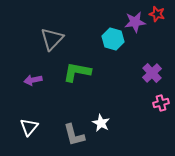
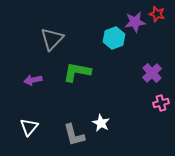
cyan hexagon: moved 1 px right, 1 px up; rotated 25 degrees clockwise
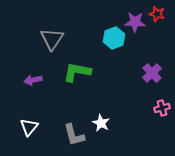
purple star: rotated 10 degrees clockwise
gray triangle: rotated 10 degrees counterclockwise
pink cross: moved 1 px right, 5 px down
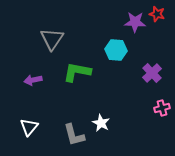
cyan hexagon: moved 2 px right, 12 px down; rotated 25 degrees clockwise
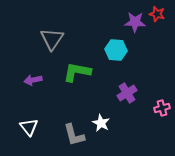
purple cross: moved 25 px left, 20 px down; rotated 12 degrees clockwise
white triangle: rotated 18 degrees counterclockwise
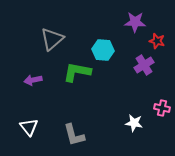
red star: moved 27 px down
gray triangle: rotated 15 degrees clockwise
cyan hexagon: moved 13 px left
purple cross: moved 17 px right, 28 px up
pink cross: rotated 28 degrees clockwise
white star: moved 33 px right; rotated 18 degrees counterclockwise
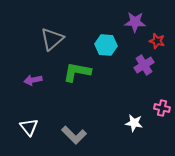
cyan hexagon: moved 3 px right, 5 px up
gray L-shape: rotated 30 degrees counterclockwise
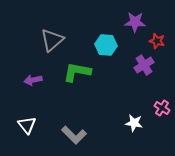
gray triangle: moved 1 px down
pink cross: rotated 21 degrees clockwise
white triangle: moved 2 px left, 2 px up
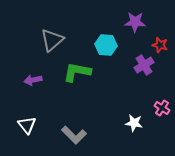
red star: moved 3 px right, 4 px down
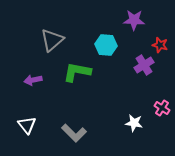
purple star: moved 1 px left, 2 px up
gray L-shape: moved 2 px up
